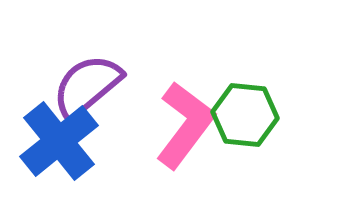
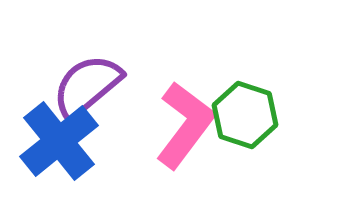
green hexagon: rotated 12 degrees clockwise
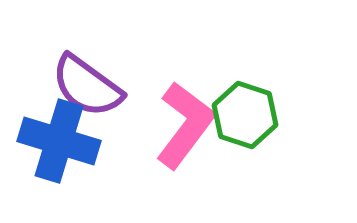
purple semicircle: rotated 104 degrees counterclockwise
blue cross: rotated 34 degrees counterclockwise
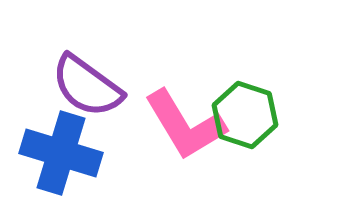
pink L-shape: rotated 112 degrees clockwise
blue cross: moved 2 px right, 12 px down
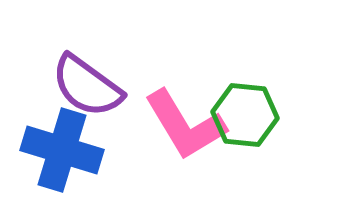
green hexagon: rotated 12 degrees counterclockwise
blue cross: moved 1 px right, 3 px up
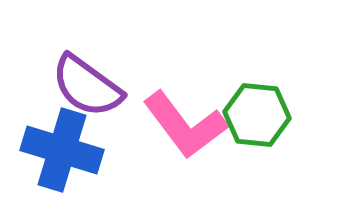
green hexagon: moved 12 px right
pink L-shape: rotated 6 degrees counterclockwise
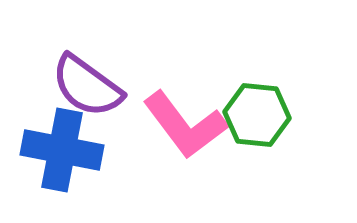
blue cross: rotated 6 degrees counterclockwise
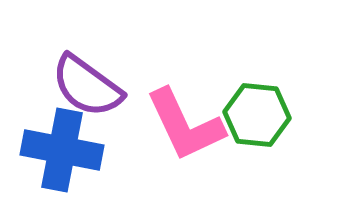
pink L-shape: rotated 12 degrees clockwise
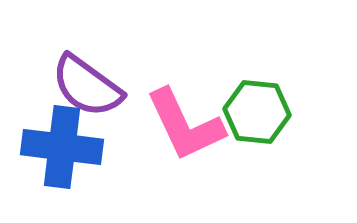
green hexagon: moved 3 px up
blue cross: moved 3 px up; rotated 4 degrees counterclockwise
